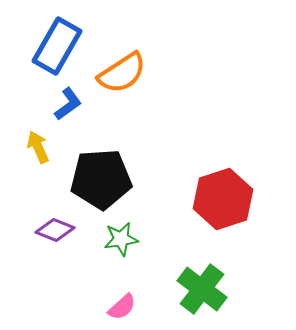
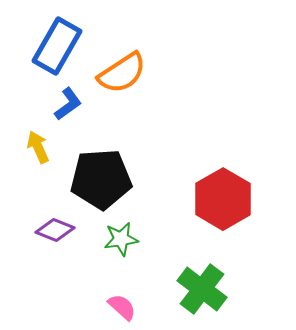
red hexagon: rotated 12 degrees counterclockwise
pink semicircle: rotated 96 degrees counterclockwise
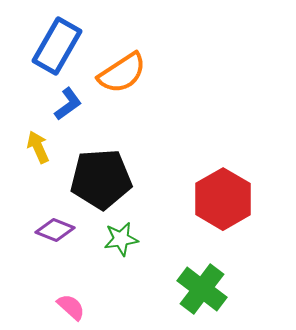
pink semicircle: moved 51 px left
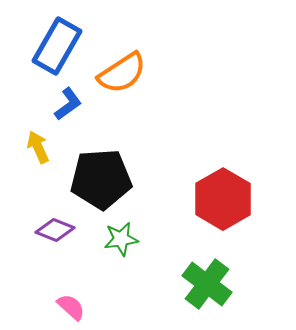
green cross: moved 5 px right, 5 px up
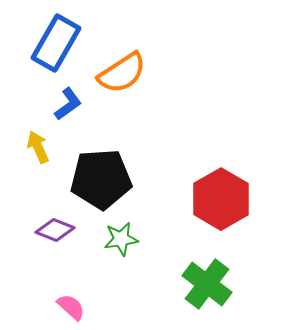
blue rectangle: moved 1 px left, 3 px up
red hexagon: moved 2 px left
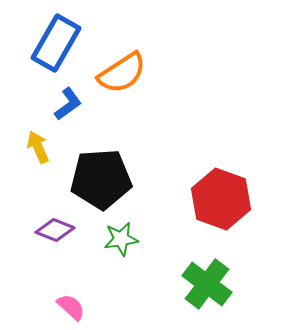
red hexagon: rotated 10 degrees counterclockwise
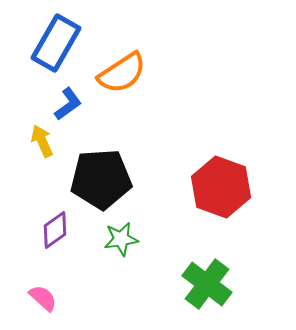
yellow arrow: moved 4 px right, 6 px up
red hexagon: moved 12 px up
purple diamond: rotated 57 degrees counterclockwise
pink semicircle: moved 28 px left, 9 px up
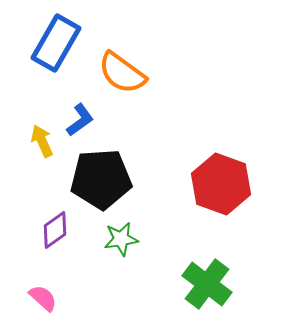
orange semicircle: rotated 69 degrees clockwise
blue L-shape: moved 12 px right, 16 px down
red hexagon: moved 3 px up
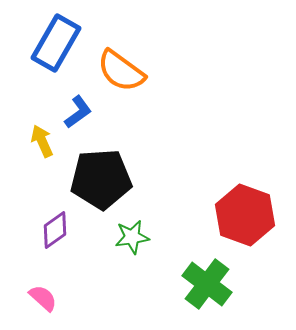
orange semicircle: moved 1 px left, 2 px up
blue L-shape: moved 2 px left, 8 px up
red hexagon: moved 24 px right, 31 px down
green star: moved 11 px right, 2 px up
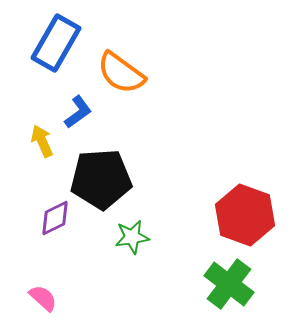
orange semicircle: moved 2 px down
purple diamond: moved 12 px up; rotated 9 degrees clockwise
green cross: moved 22 px right
